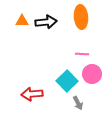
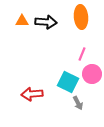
black arrow: rotated 10 degrees clockwise
pink line: rotated 72 degrees counterclockwise
cyan square: moved 1 px right, 1 px down; rotated 20 degrees counterclockwise
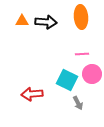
pink line: rotated 64 degrees clockwise
cyan square: moved 1 px left, 2 px up
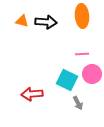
orange ellipse: moved 1 px right, 1 px up
orange triangle: rotated 16 degrees clockwise
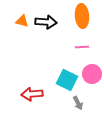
pink line: moved 7 px up
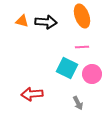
orange ellipse: rotated 15 degrees counterclockwise
cyan square: moved 12 px up
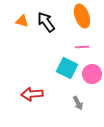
black arrow: rotated 130 degrees counterclockwise
